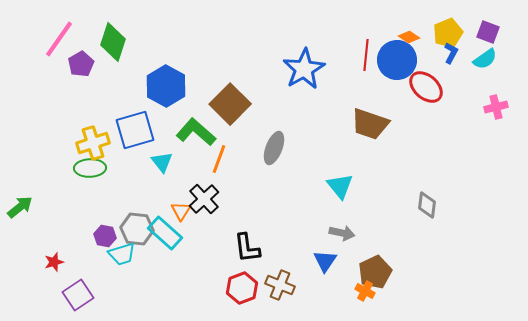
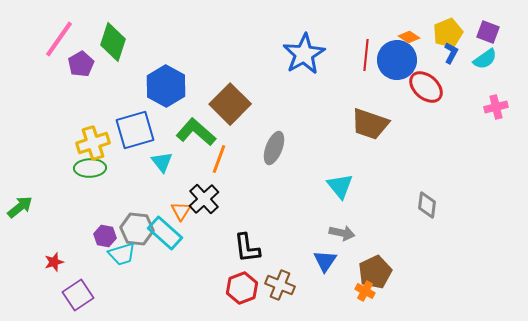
blue star at (304, 69): moved 15 px up
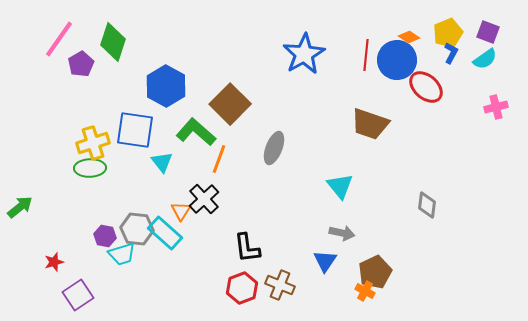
blue square at (135, 130): rotated 24 degrees clockwise
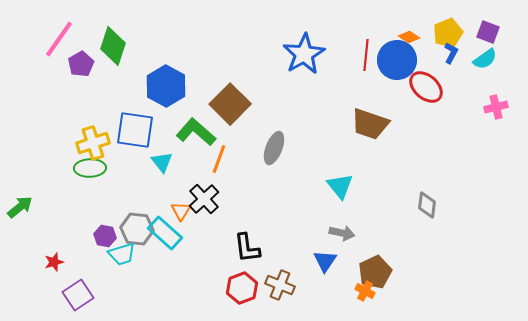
green diamond at (113, 42): moved 4 px down
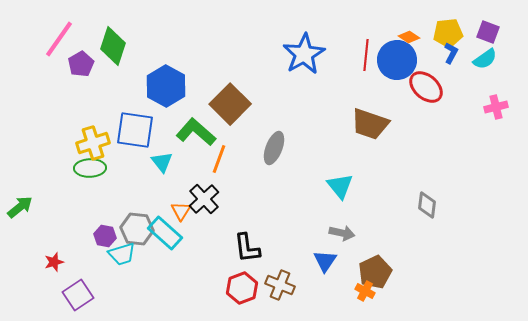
yellow pentagon at (448, 33): rotated 16 degrees clockwise
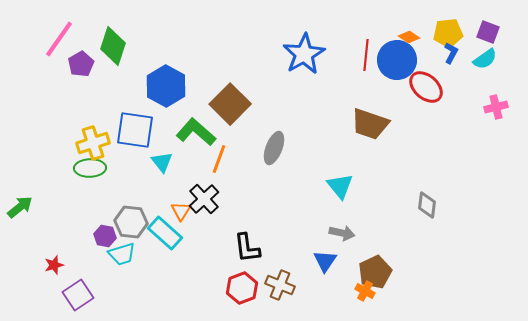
gray hexagon at (137, 229): moved 6 px left, 7 px up
red star at (54, 262): moved 3 px down
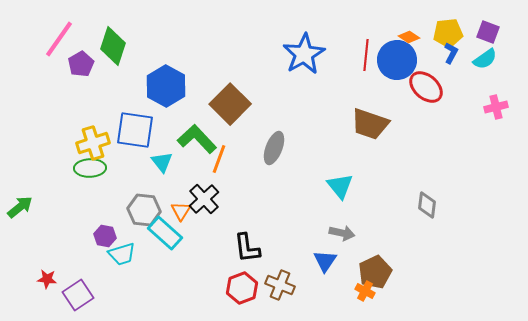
green L-shape at (196, 132): moved 1 px right, 7 px down; rotated 6 degrees clockwise
gray hexagon at (131, 222): moved 13 px right, 12 px up
red star at (54, 265): moved 7 px left, 14 px down; rotated 24 degrees clockwise
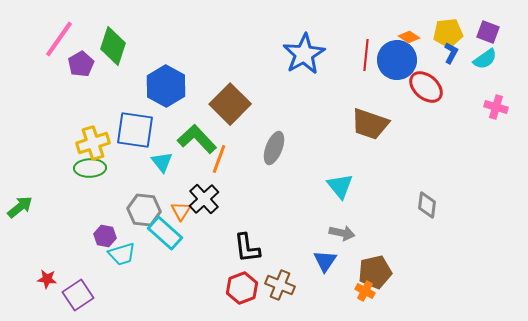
pink cross at (496, 107): rotated 30 degrees clockwise
brown pentagon at (375, 272): rotated 12 degrees clockwise
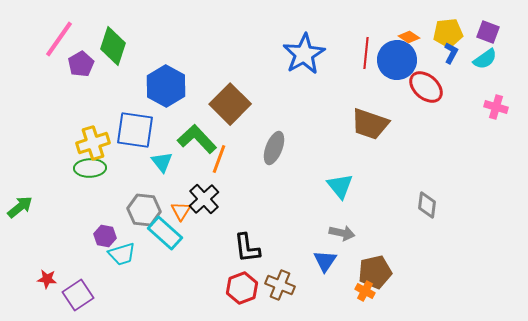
red line at (366, 55): moved 2 px up
